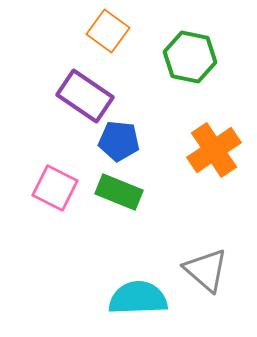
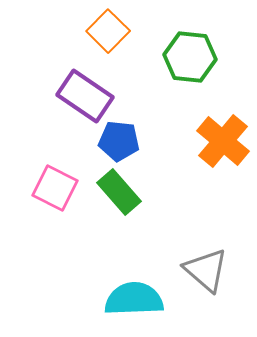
orange square: rotated 9 degrees clockwise
green hexagon: rotated 6 degrees counterclockwise
orange cross: moved 9 px right, 9 px up; rotated 16 degrees counterclockwise
green rectangle: rotated 27 degrees clockwise
cyan semicircle: moved 4 px left, 1 px down
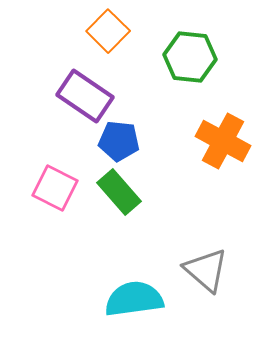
orange cross: rotated 12 degrees counterclockwise
cyan semicircle: rotated 6 degrees counterclockwise
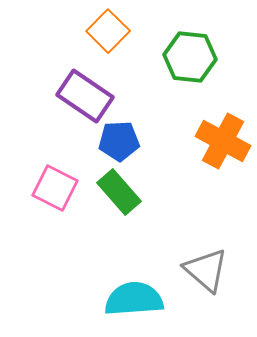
blue pentagon: rotated 9 degrees counterclockwise
cyan semicircle: rotated 4 degrees clockwise
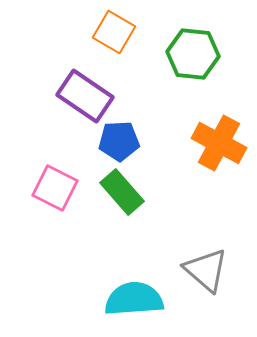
orange square: moved 6 px right, 1 px down; rotated 15 degrees counterclockwise
green hexagon: moved 3 px right, 3 px up
orange cross: moved 4 px left, 2 px down
green rectangle: moved 3 px right
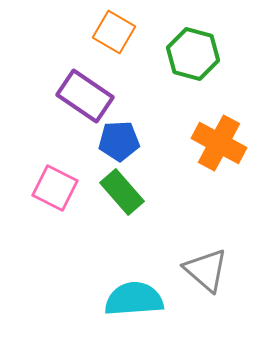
green hexagon: rotated 9 degrees clockwise
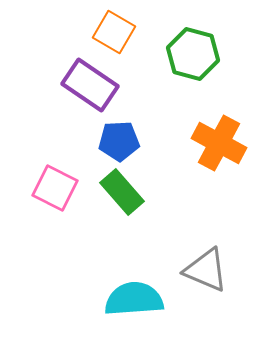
purple rectangle: moved 5 px right, 11 px up
gray triangle: rotated 18 degrees counterclockwise
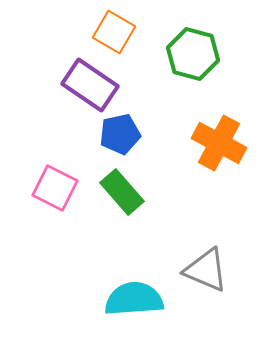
blue pentagon: moved 1 px right, 7 px up; rotated 9 degrees counterclockwise
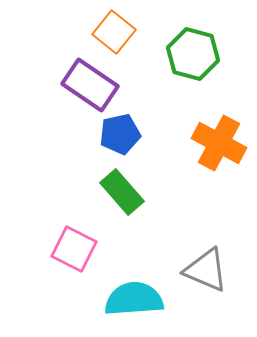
orange square: rotated 9 degrees clockwise
pink square: moved 19 px right, 61 px down
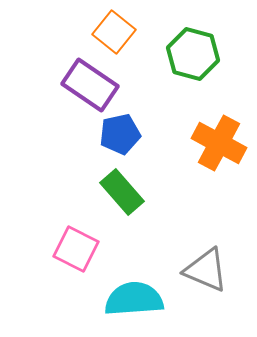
pink square: moved 2 px right
